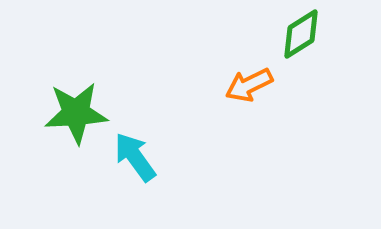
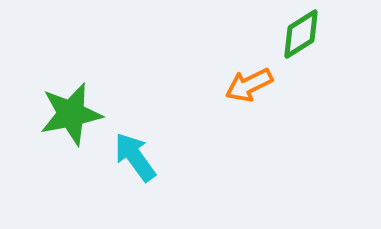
green star: moved 5 px left, 1 px down; rotated 8 degrees counterclockwise
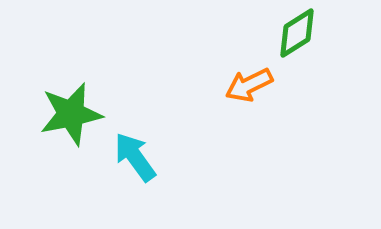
green diamond: moved 4 px left, 1 px up
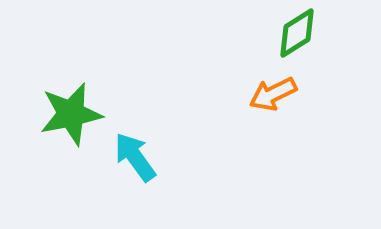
orange arrow: moved 24 px right, 9 px down
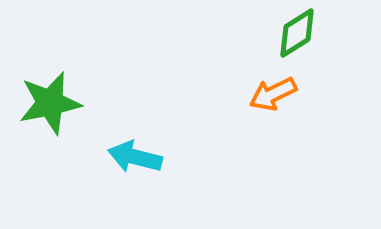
green star: moved 21 px left, 11 px up
cyan arrow: rotated 40 degrees counterclockwise
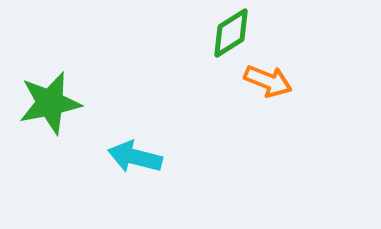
green diamond: moved 66 px left
orange arrow: moved 5 px left, 13 px up; rotated 132 degrees counterclockwise
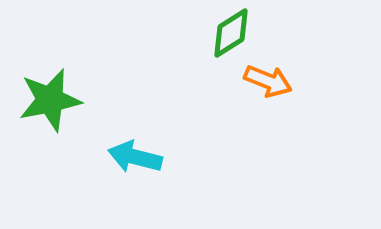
green star: moved 3 px up
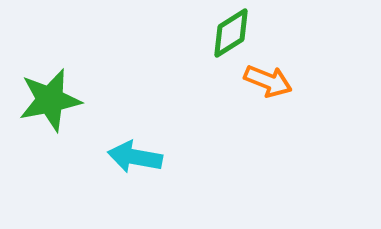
cyan arrow: rotated 4 degrees counterclockwise
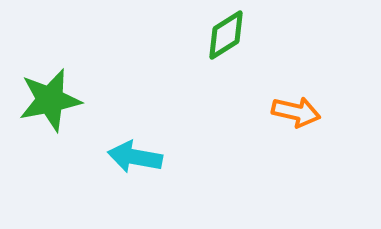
green diamond: moved 5 px left, 2 px down
orange arrow: moved 28 px right, 31 px down; rotated 9 degrees counterclockwise
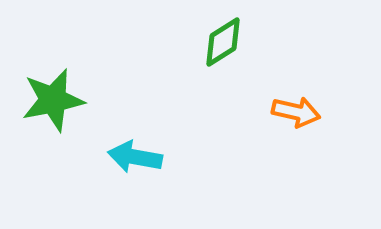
green diamond: moved 3 px left, 7 px down
green star: moved 3 px right
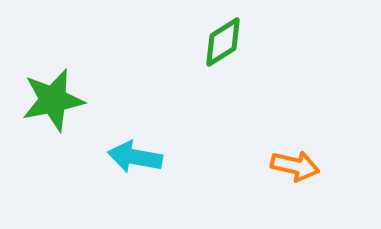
orange arrow: moved 1 px left, 54 px down
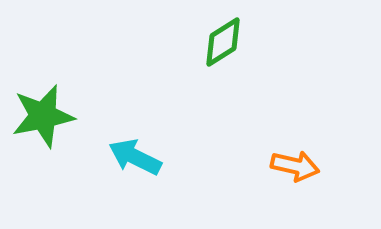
green star: moved 10 px left, 16 px down
cyan arrow: rotated 16 degrees clockwise
